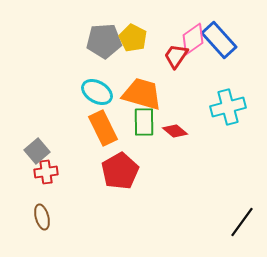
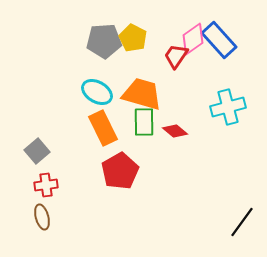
red cross: moved 13 px down
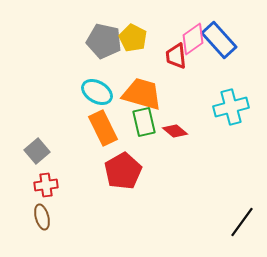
gray pentagon: rotated 16 degrees clockwise
red trapezoid: rotated 40 degrees counterclockwise
cyan cross: moved 3 px right
green rectangle: rotated 12 degrees counterclockwise
red pentagon: moved 3 px right
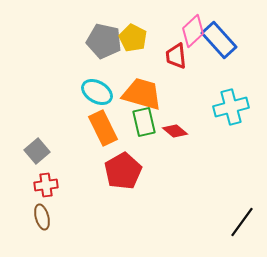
pink diamond: moved 8 px up; rotated 8 degrees counterclockwise
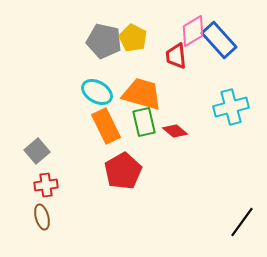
pink diamond: rotated 12 degrees clockwise
orange rectangle: moved 3 px right, 2 px up
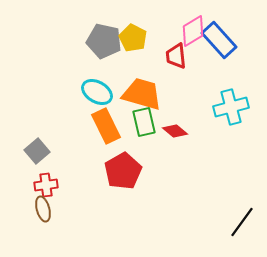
brown ellipse: moved 1 px right, 8 px up
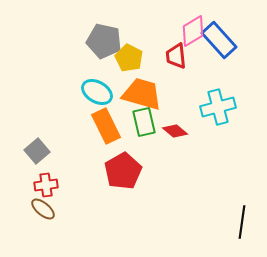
yellow pentagon: moved 4 px left, 20 px down
cyan cross: moved 13 px left
brown ellipse: rotated 35 degrees counterclockwise
black line: rotated 28 degrees counterclockwise
